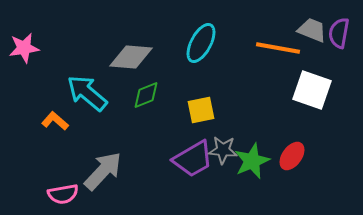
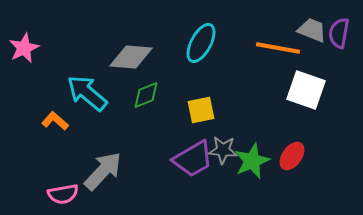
pink star: rotated 16 degrees counterclockwise
white square: moved 6 px left
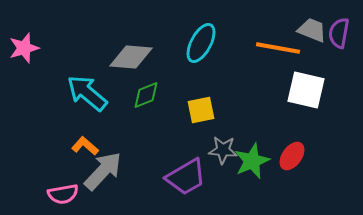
pink star: rotated 8 degrees clockwise
white square: rotated 6 degrees counterclockwise
orange L-shape: moved 30 px right, 25 px down
purple trapezoid: moved 7 px left, 18 px down
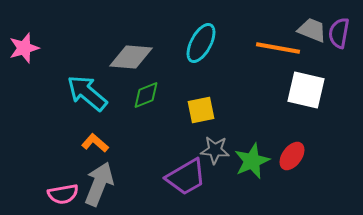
orange L-shape: moved 10 px right, 3 px up
gray star: moved 8 px left
gray arrow: moved 4 px left, 13 px down; rotated 21 degrees counterclockwise
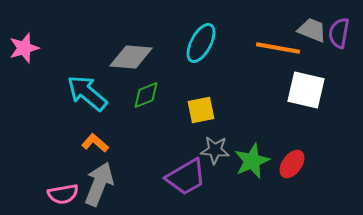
red ellipse: moved 8 px down
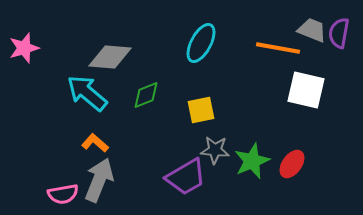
gray diamond: moved 21 px left
gray arrow: moved 4 px up
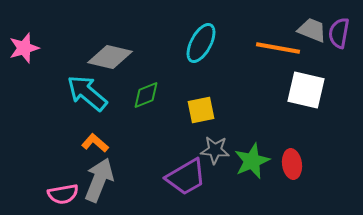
gray diamond: rotated 9 degrees clockwise
red ellipse: rotated 44 degrees counterclockwise
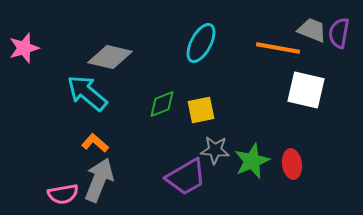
green diamond: moved 16 px right, 9 px down
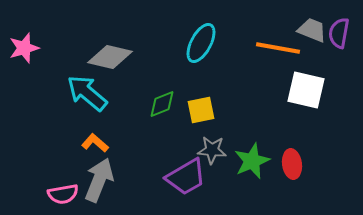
gray star: moved 3 px left
